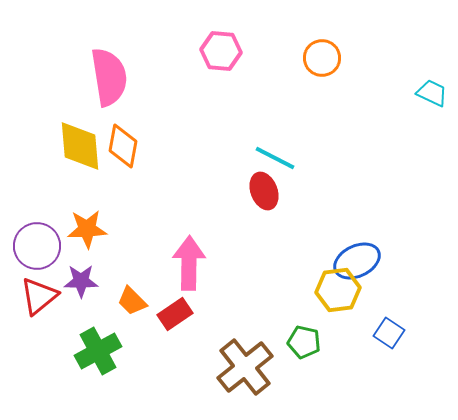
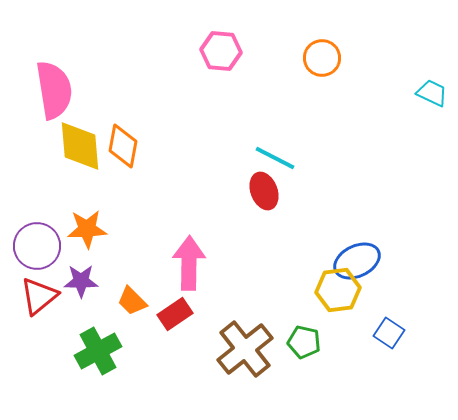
pink semicircle: moved 55 px left, 13 px down
brown cross: moved 18 px up
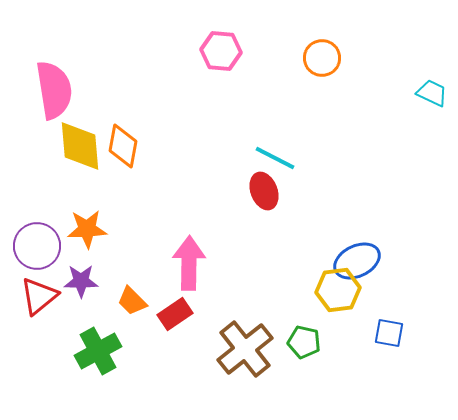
blue square: rotated 24 degrees counterclockwise
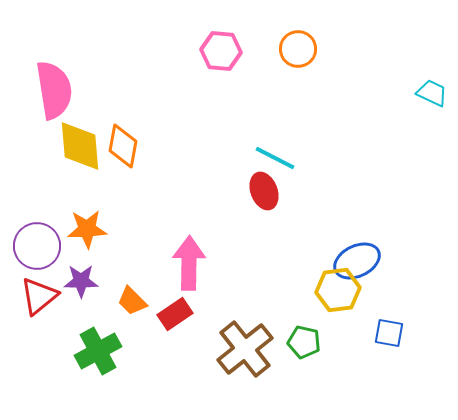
orange circle: moved 24 px left, 9 px up
